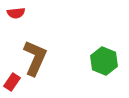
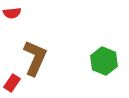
red semicircle: moved 4 px left
red rectangle: moved 1 px down
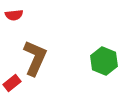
red semicircle: moved 2 px right, 2 px down
red rectangle: rotated 18 degrees clockwise
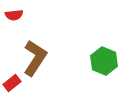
brown L-shape: rotated 9 degrees clockwise
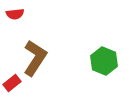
red semicircle: moved 1 px right, 1 px up
